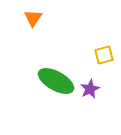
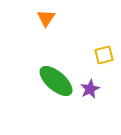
orange triangle: moved 13 px right
green ellipse: rotated 12 degrees clockwise
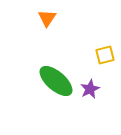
orange triangle: moved 1 px right
yellow square: moved 1 px right
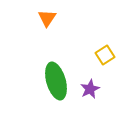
yellow square: rotated 18 degrees counterclockwise
green ellipse: rotated 33 degrees clockwise
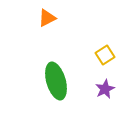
orange triangle: rotated 30 degrees clockwise
purple star: moved 15 px right
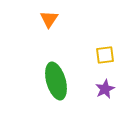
orange triangle: moved 2 px right, 1 px down; rotated 30 degrees counterclockwise
yellow square: rotated 24 degrees clockwise
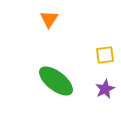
green ellipse: rotated 36 degrees counterclockwise
